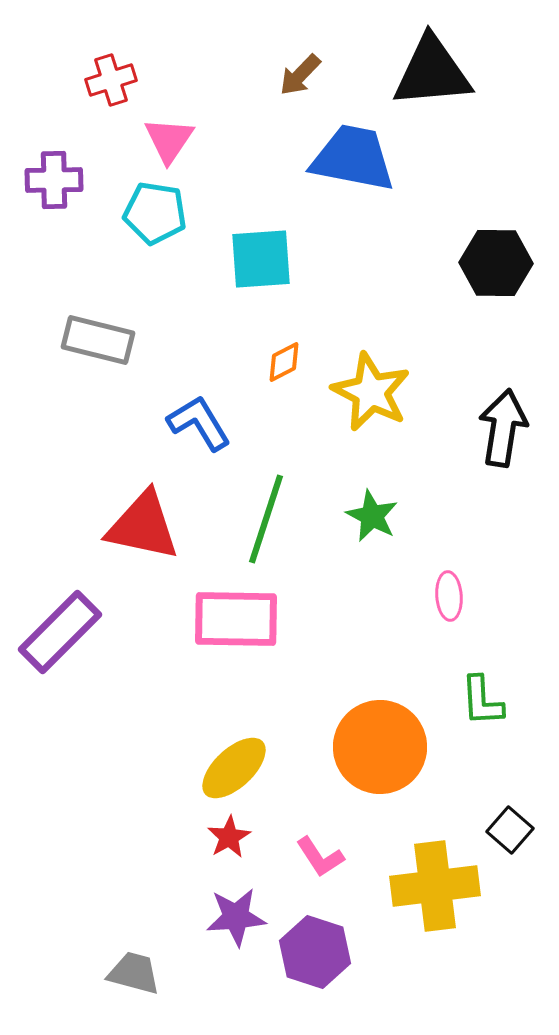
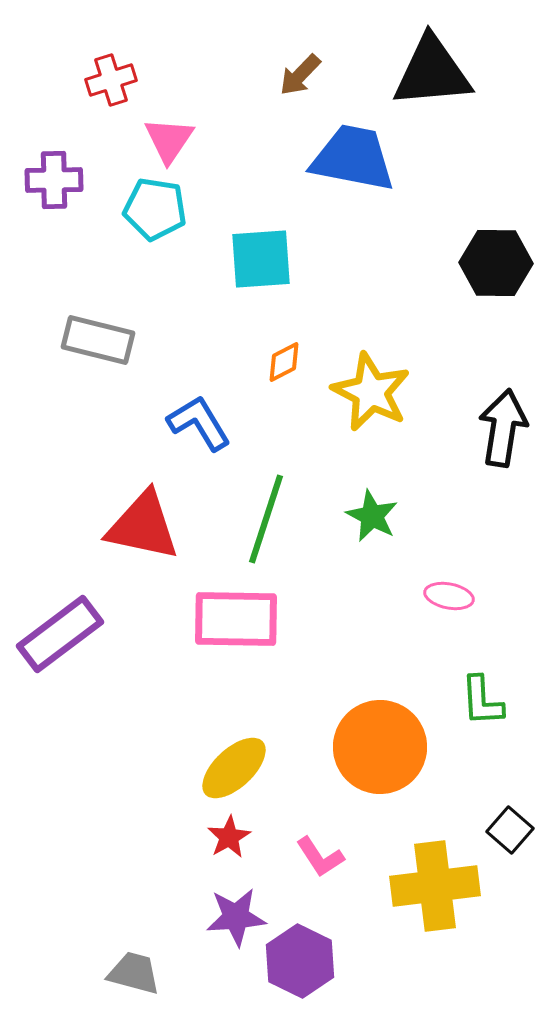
cyan pentagon: moved 4 px up
pink ellipse: rotated 75 degrees counterclockwise
purple rectangle: moved 2 px down; rotated 8 degrees clockwise
purple hexagon: moved 15 px left, 9 px down; rotated 8 degrees clockwise
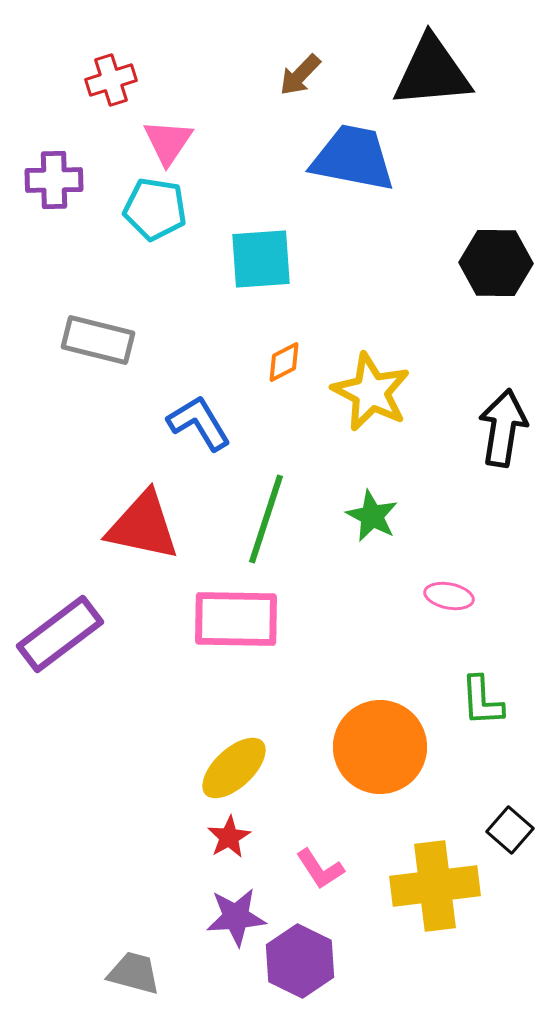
pink triangle: moved 1 px left, 2 px down
pink L-shape: moved 12 px down
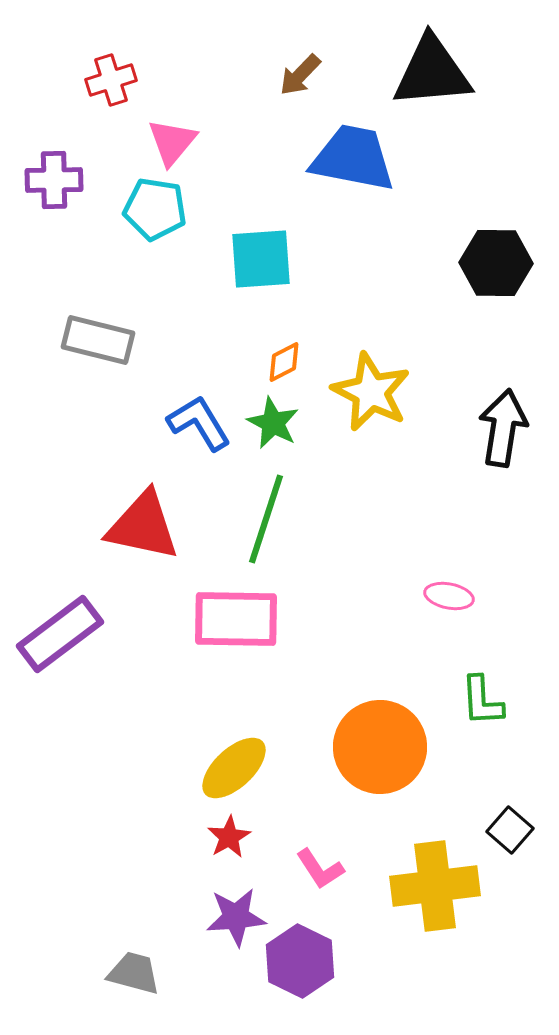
pink triangle: moved 4 px right; rotated 6 degrees clockwise
green star: moved 99 px left, 93 px up
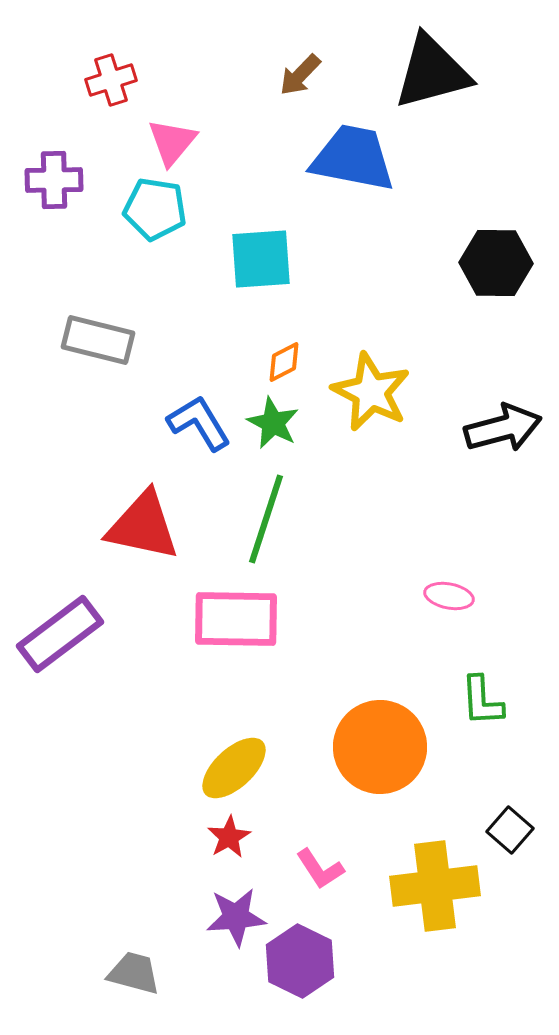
black triangle: rotated 10 degrees counterclockwise
black arrow: rotated 66 degrees clockwise
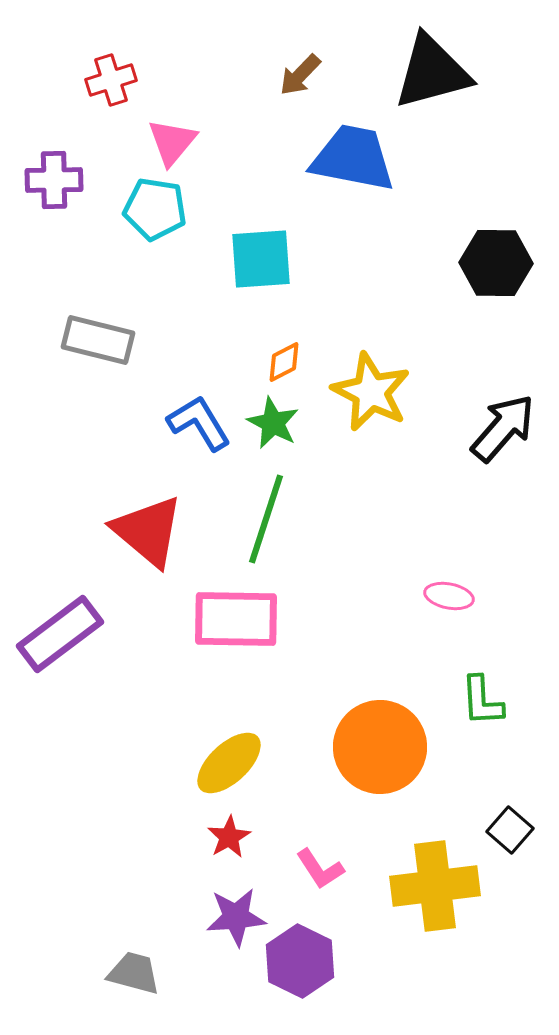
black arrow: rotated 34 degrees counterclockwise
red triangle: moved 5 px right, 5 px down; rotated 28 degrees clockwise
yellow ellipse: moved 5 px left, 5 px up
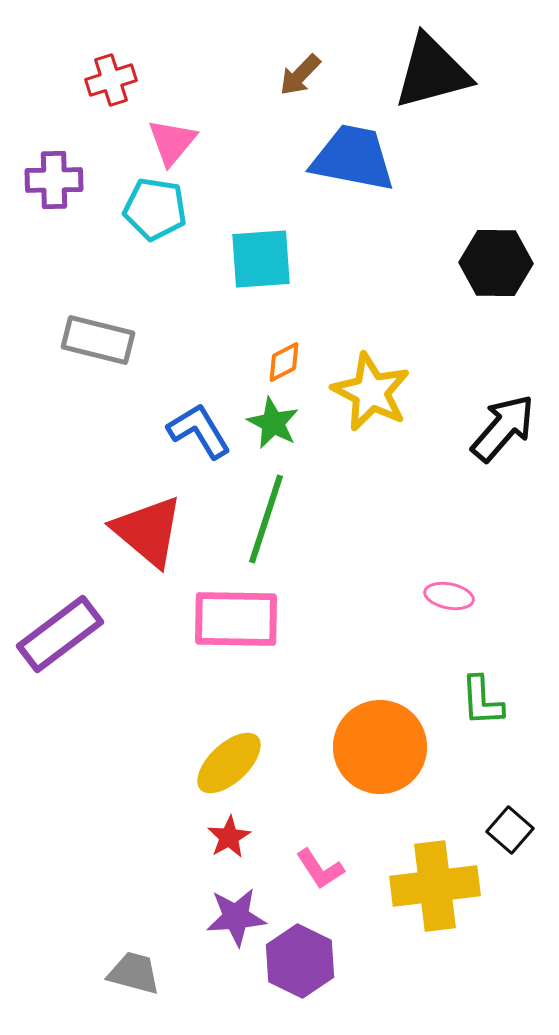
blue L-shape: moved 8 px down
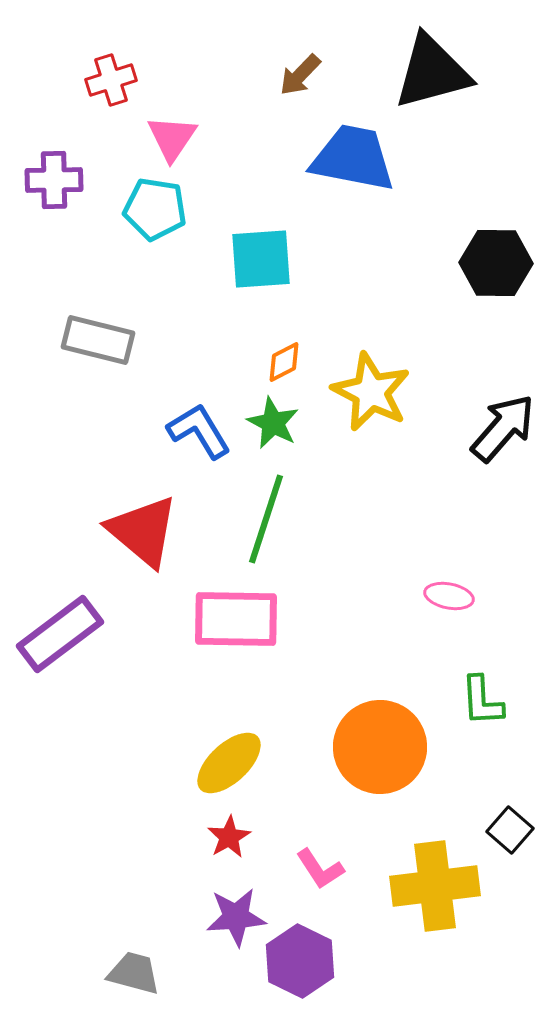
pink triangle: moved 4 px up; rotated 6 degrees counterclockwise
red triangle: moved 5 px left
